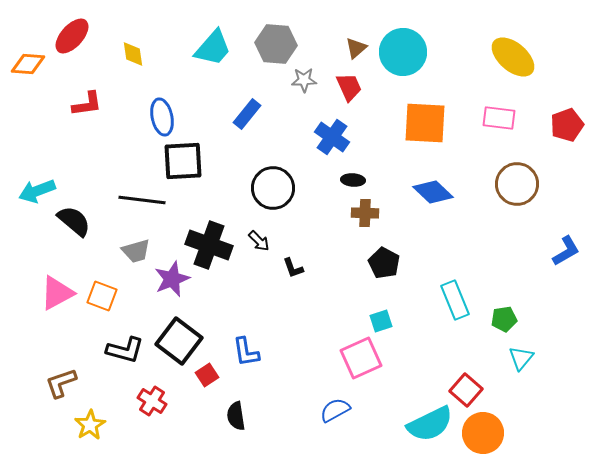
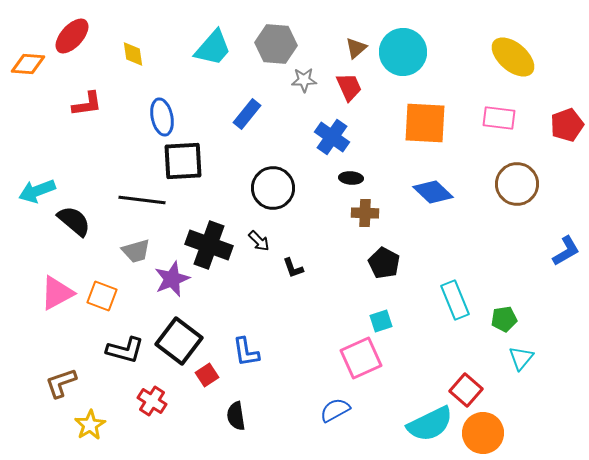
black ellipse at (353, 180): moved 2 px left, 2 px up
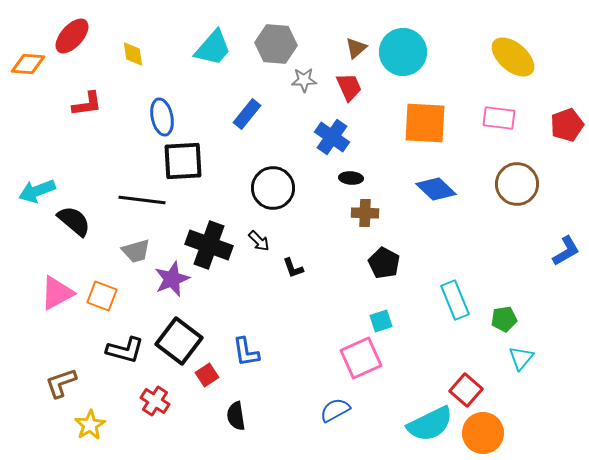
blue diamond at (433, 192): moved 3 px right, 3 px up
red cross at (152, 401): moved 3 px right
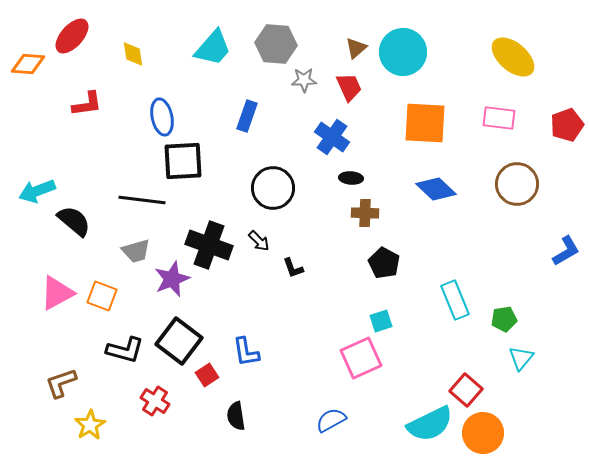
blue rectangle at (247, 114): moved 2 px down; rotated 20 degrees counterclockwise
blue semicircle at (335, 410): moved 4 px left, 10 px down
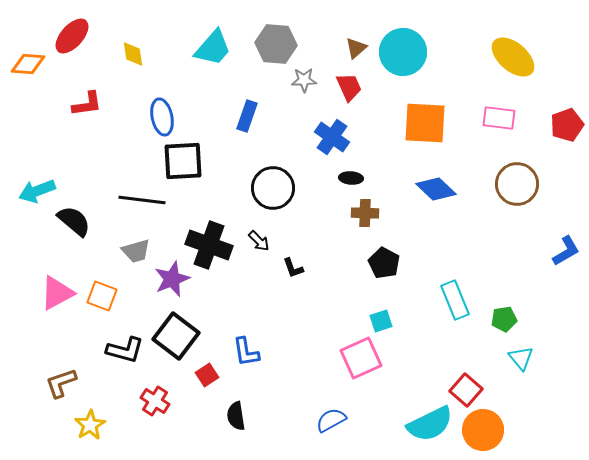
black square at (179, 341): moved 3 px left, 5 px up
cyan triangle at (521, 358): rotated 20 degrees counterclockwise
orange circle at (483, 433): moved 3 px up
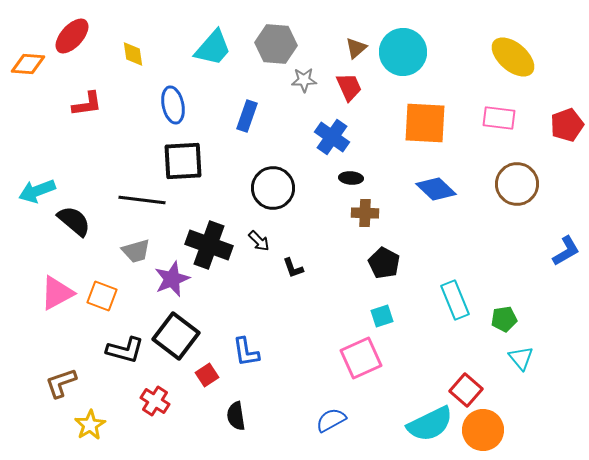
blue ellipse at (162, 117): moved 11 px right, 12 px up
cyan square at (381, 321): moved 1 px right, 5 px up
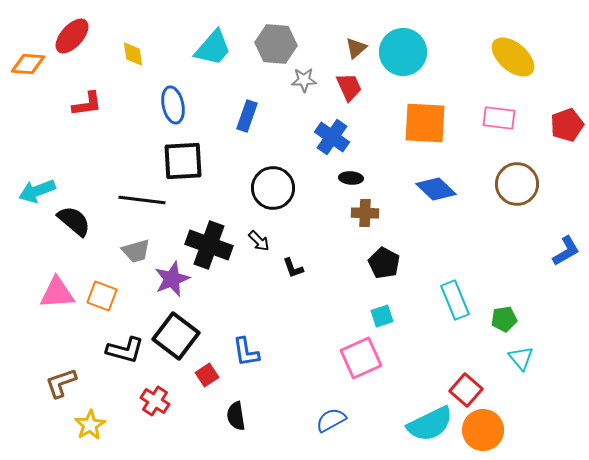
pink triangle at (57, 293): rotated 24 degrees clockwise
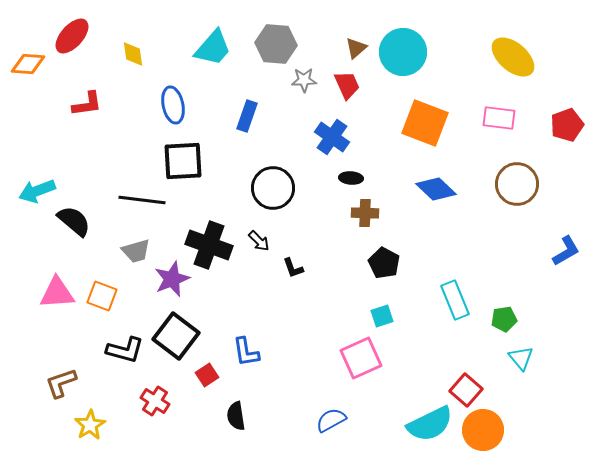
red trapezoid at (349, 87): moved 2 px left, 2 px up
orange square at (425, 123): rotated 18 degrees clockwise
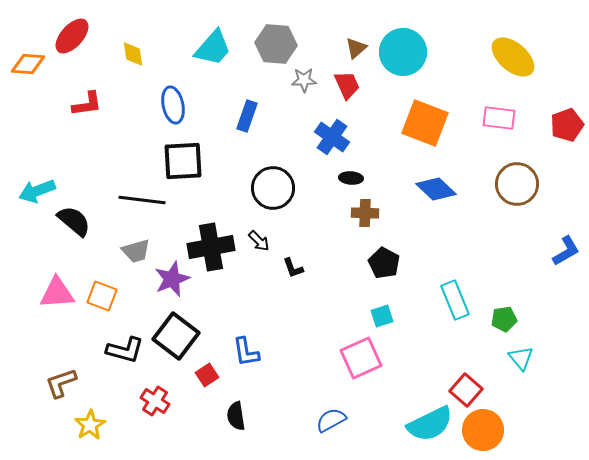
black cross at (209, 245): moved 2 px right, 2 px down; rotated 30 degrees counterclockwise
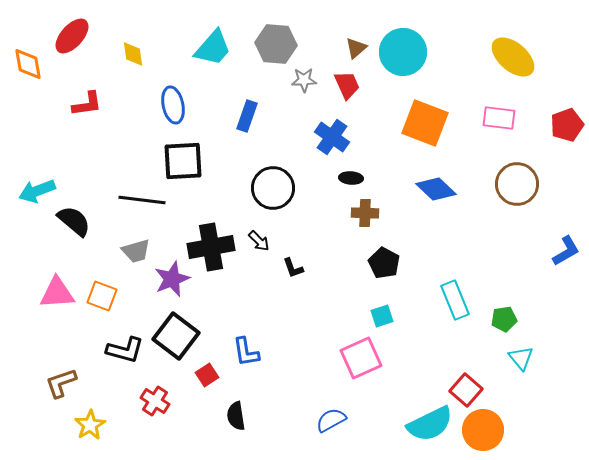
orange diamond at (28, 64): rotated 76 degrees clockwise
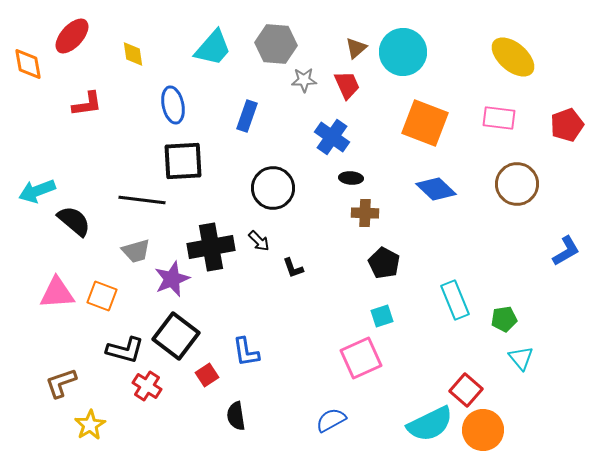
red cross at (155, 401): moved 8 px left, 15 px up
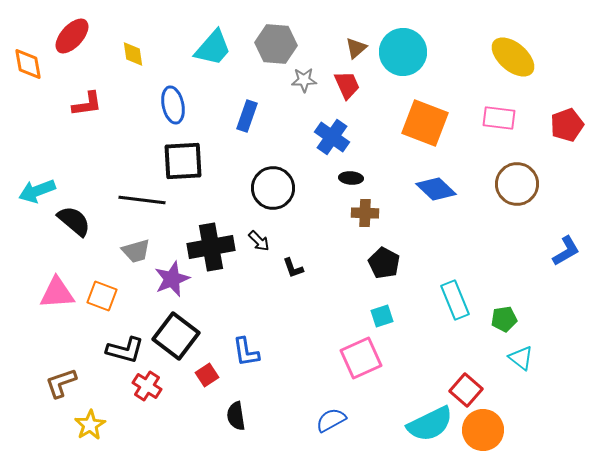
cyan triangle at (521, 358): rotated 12 degrees counterclockwise
